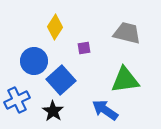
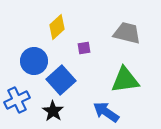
yellow diamond: moved 2 px right; rotated 15 degrees clockwise
blue arrow: moved 1 px right, 2 px down
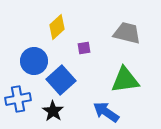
blue cross: moved 1 px right, 1 px up; rotated 15 degrees clockwise
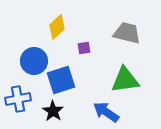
blue square: rotated 24 degrees clockwise
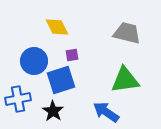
yellow diamond: rotated 75 degrees counterclockwise
purple square: moved 12 px left, 7 px down
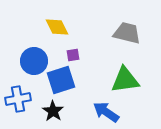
purple square: moved 1 px right
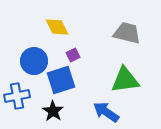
purple square: rotated 16 degrees counterclockwise
blue cross: moved 1 px left, 3 px up
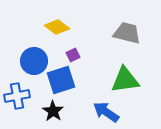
yellow diamond: rotated 25 degrees counterclockwise
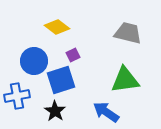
gray trapezoid: moved 1 px right
black star: moved 2 px right
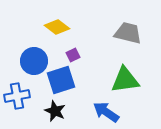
black star: rotated 10 degrees counterclockwise
